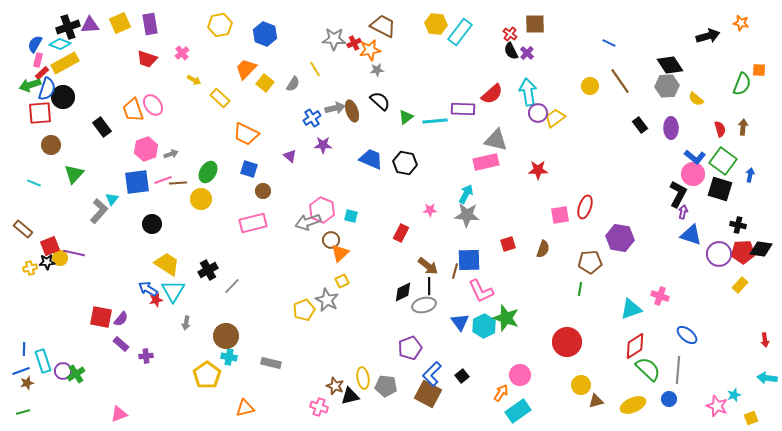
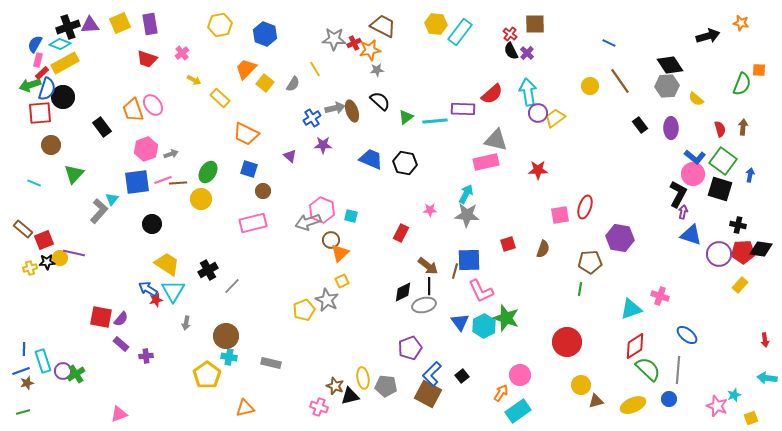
red square at (50, 246): moved 6 px left, 6 px up
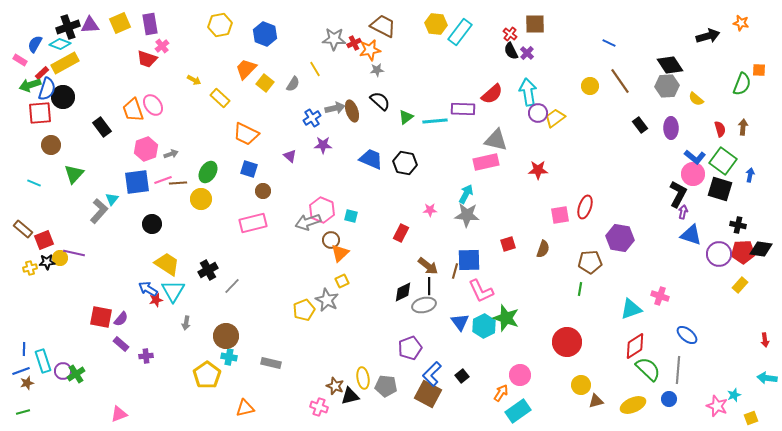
pink cross at (182, 53): moved 20 px left, 7 px up
pink rectangle at (38, 60): moved 18 px left; rotated 72 degrees counterclockwise
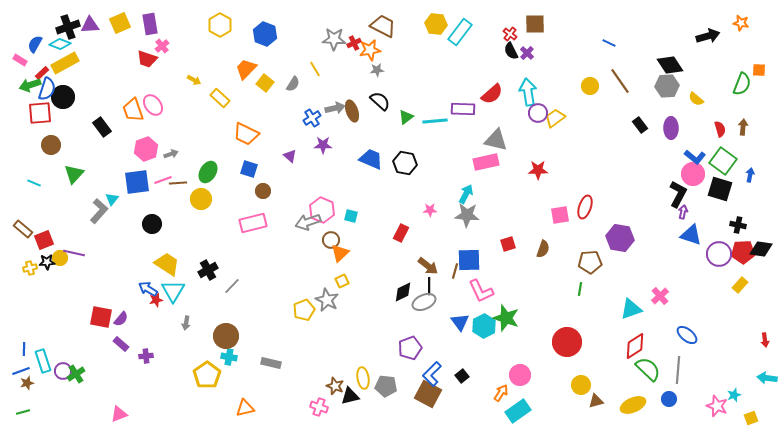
yellow hexagon at (220, 25): rotated 20 degrees counterclockwise
pink cross at (660, 296): rotated 30 degrees clockwise
gray ellipse at (424, 305): moved 3 px up; rotated 10 degrees counterclockwise
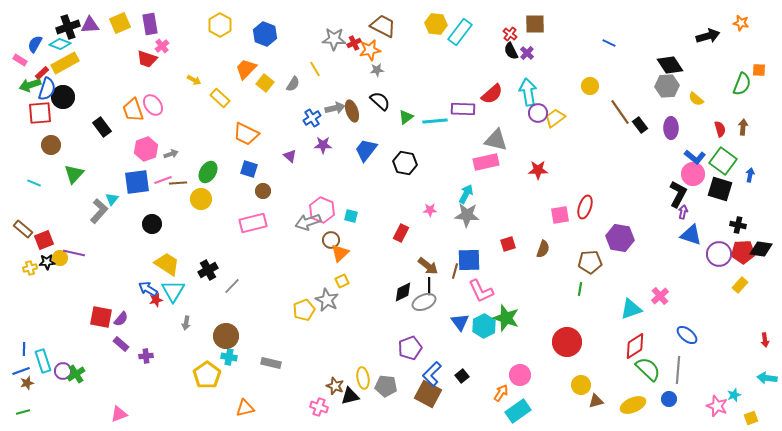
brown line at (620, 81): moved 31 px down
blue trapezoid at (371, 159): moved 5 px left, 9 px up; rotated 75 degrees counterclockwise
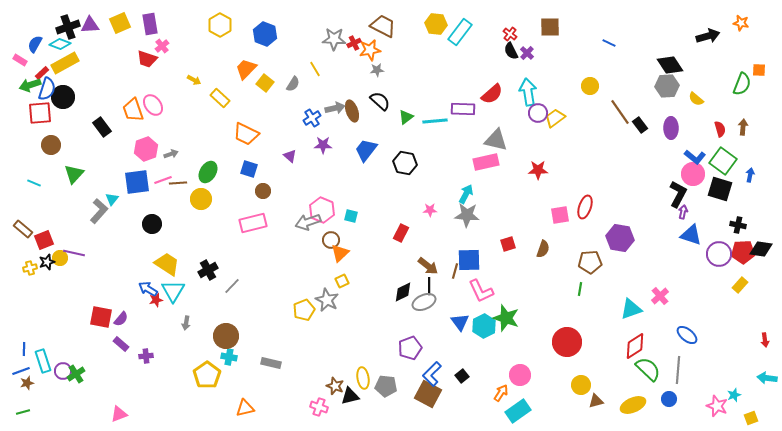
brown square at (535, 24): moved 15 px right, 3 px down
black star at (47, 262): rotated 14 degrees counterclockwise
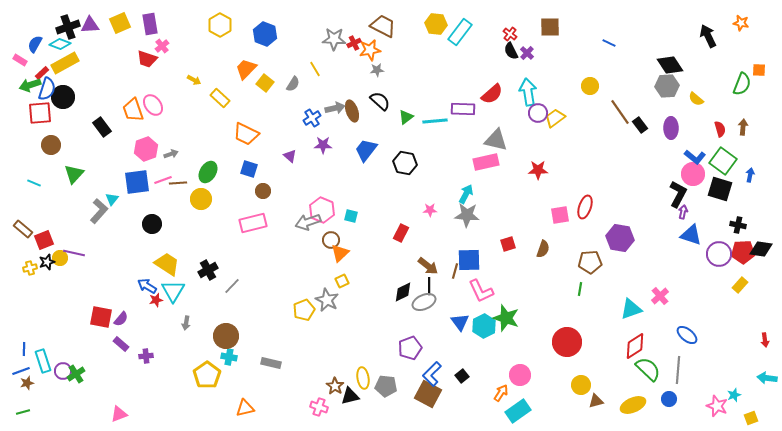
black arrow at (708, 36): rotated 100 degrees counterclockwise
blue arrow at (148, 289): moved 1 px left, 3 px up
brown star at (335, 386): rotated 12 degrees clockwise
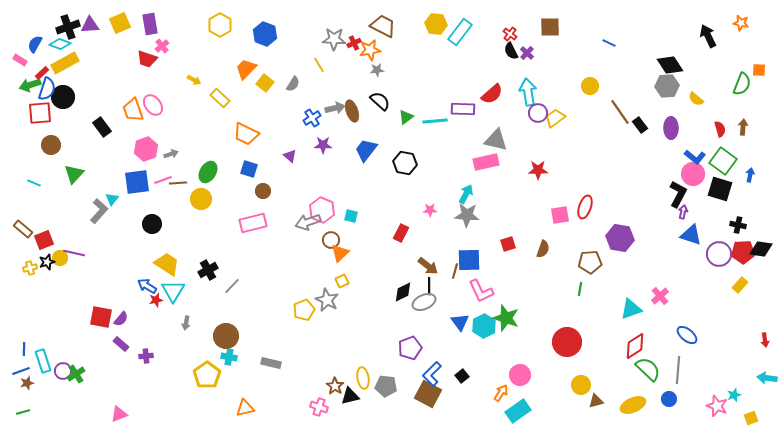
yellow line at (315, 69): moved 4 px right, 4 px up
